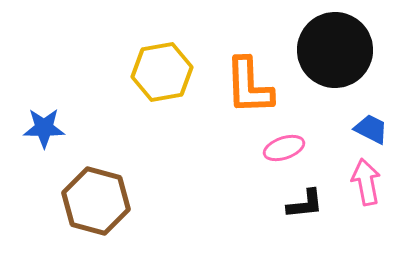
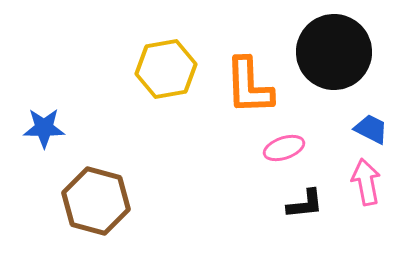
black circle: moved 1 px left, 2 px down
yellow hexagon: moved 4 px right, 3 px up
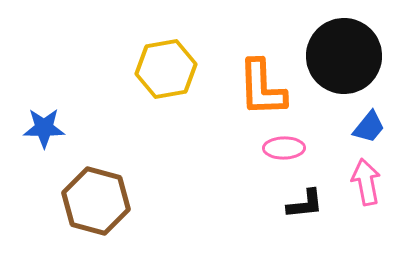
black circle: moved 10 px right, 4 px down
orange L-shape: moved 13 px right, 2 px down
blue trapezoid: moved 2 px left, 2 px up; rotated 102 degrees clockwise
pink ellipse: rotated 18 degrees clockwise
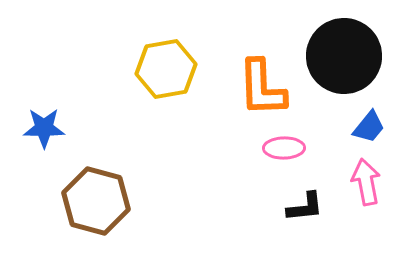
black L-shape: moved 3 px down
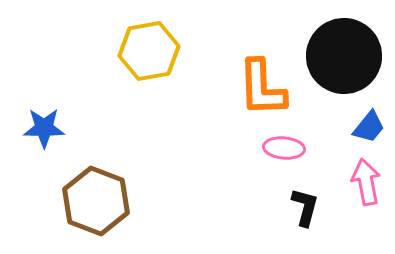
yellow hexagon: moved 17 px left, 18 px up
pink ellipse: rotated 6 degrees clockwise
brown hexagon: rotated 6 degrees clockwise
black L-shape: rotated 69 degrees counterclockwise
